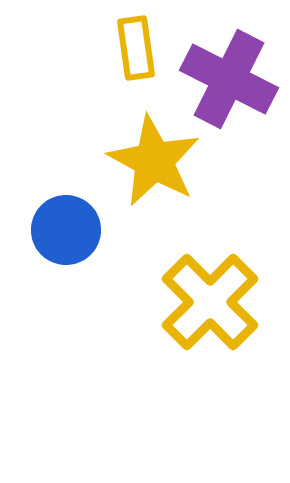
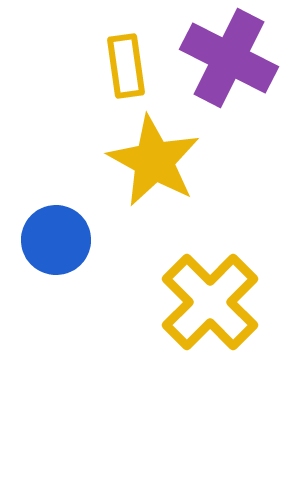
yellow rectangle: moved 10 px left, 18 px down
purple cross: moved 21 px up
blue circle: moved 10 px left, 10 px down
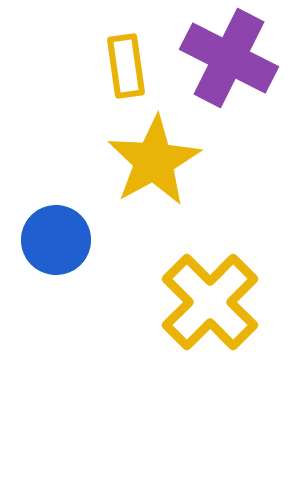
yellow star: rotated 14 degrees clockwise
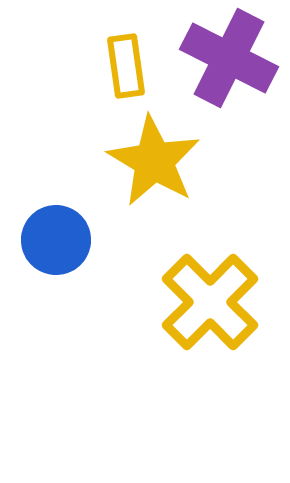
yellow star: rotated 12 degrees counterclockwise
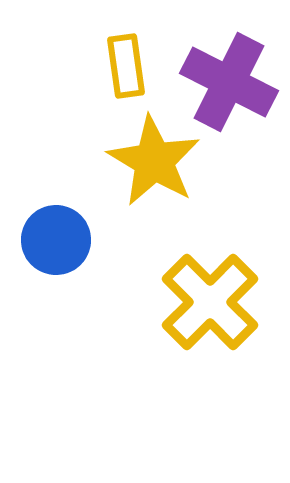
purple cross: moved 24 px down
